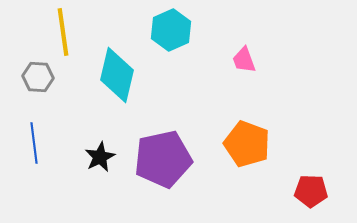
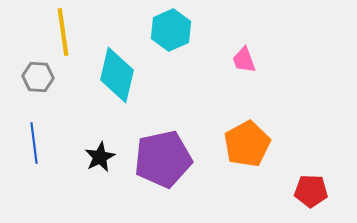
orange pentagon: rotated 24 degrees clockwise
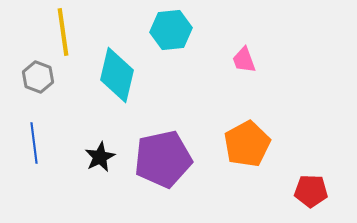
cyan hexagon: rotated 18 degrees clockwise
gray hexagon: rotated 16 degrees clockwise
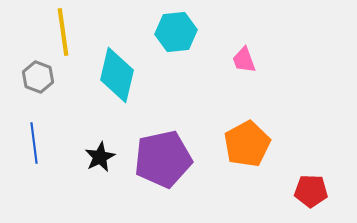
cyan hexagon: moved 5 px right, 2 px down
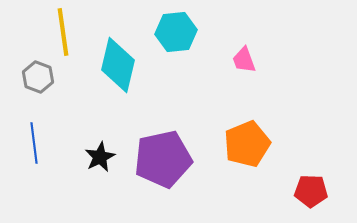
cyan diamond: moved 1 px right, 10 px up
orange pentagon: rotated 6 degrees clockwise
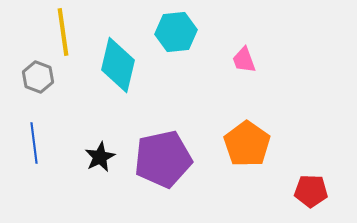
orange pentagon: rotated 15 degrees counterclockwise
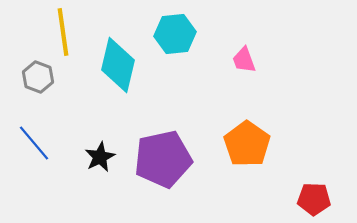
cyan hexagon: moved 1 px left, 2 px down
blue line: rotated 33 degrees counterclockwise
red pentagon: moved 3 px right, 8 px down
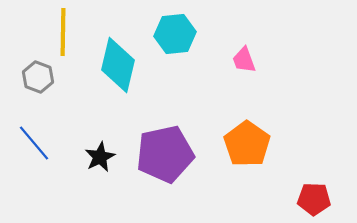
yellow line: rotated 9 degrees clockwise
purple pentagon: moved 2 px right, 5 px up
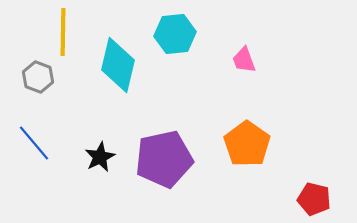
purple pentagon: moved 1 px left, 5 px down
red pentagon: rotated 12 degrees clockwise
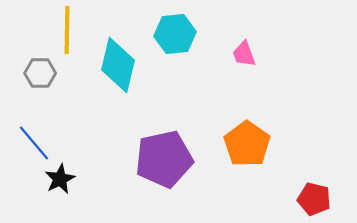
yellow line: moved 4 px right, 2 px up
pink trapezoid: moved 6 px up
gray hexagon: moved 2 px right, 4 px up; rotated 20 degrees counterclockwise
black star: moved 40 px left, 22 px down
